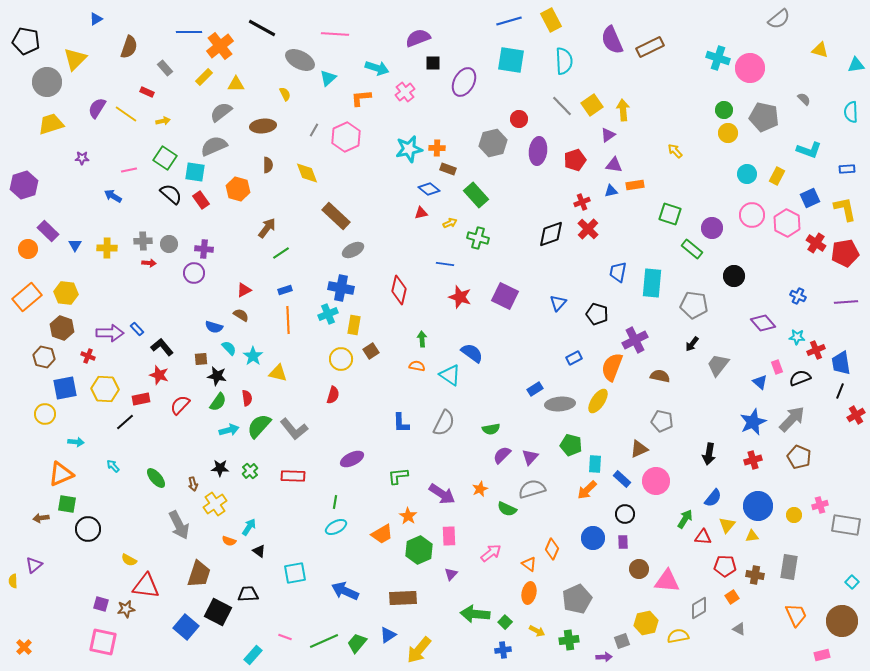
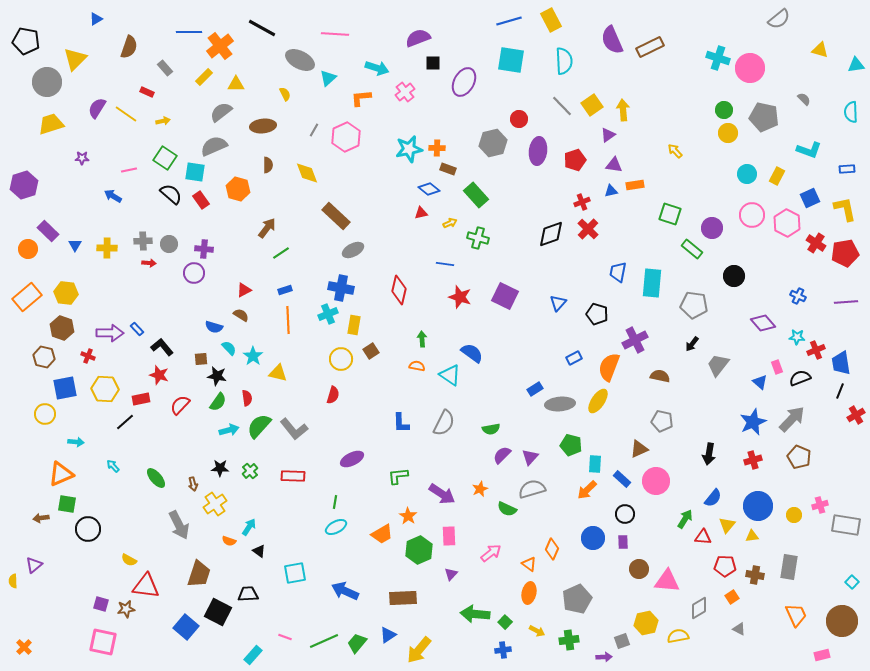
orange semicircle at (612, 367): moved 3 px left
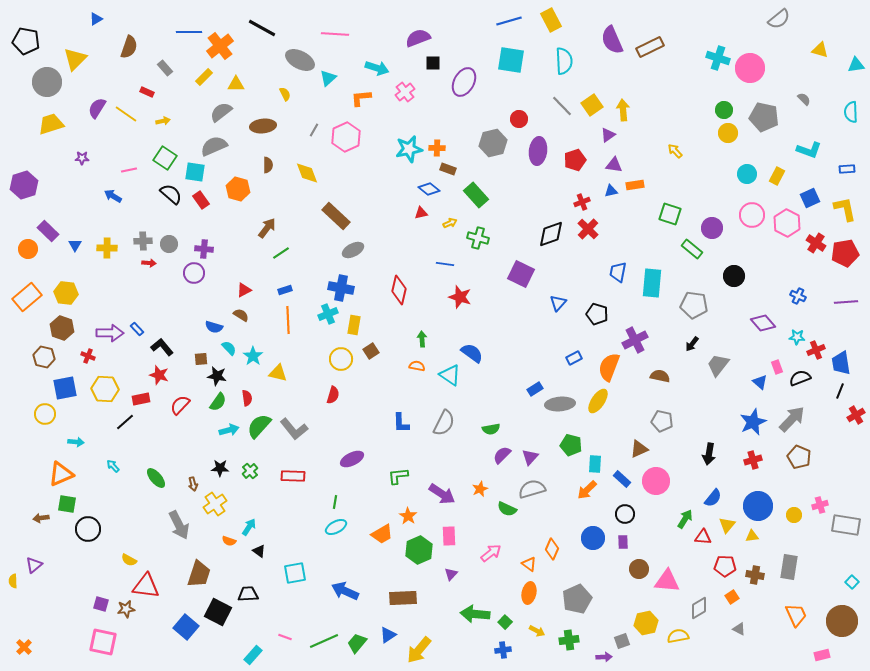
purple square at (505, 296): moved 16 px right, 22 px up
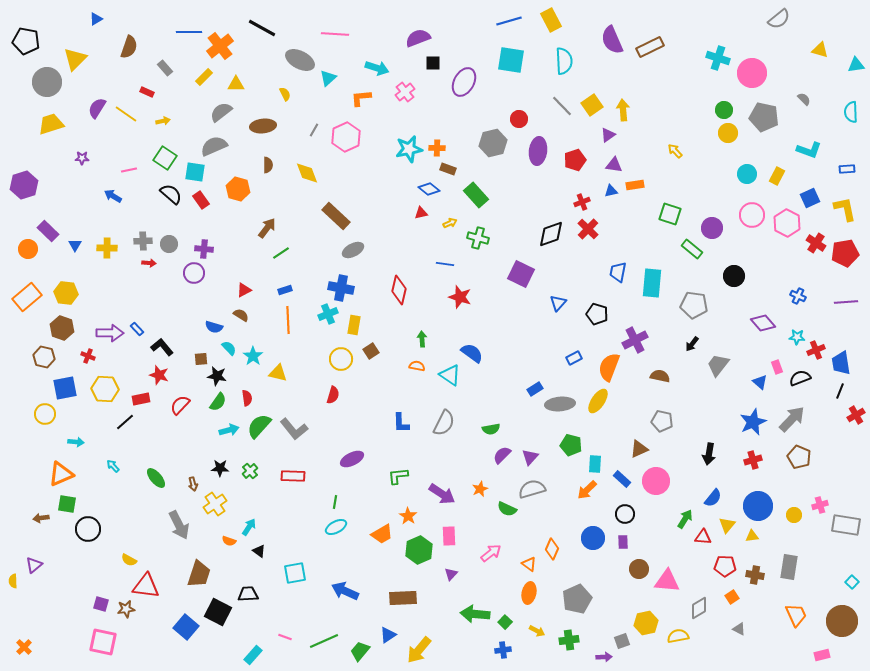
pink circle at (750, 68): moved 2 px right, 5 px down
green trapezoid at (357, 643): moved 3 px right, 8 px down
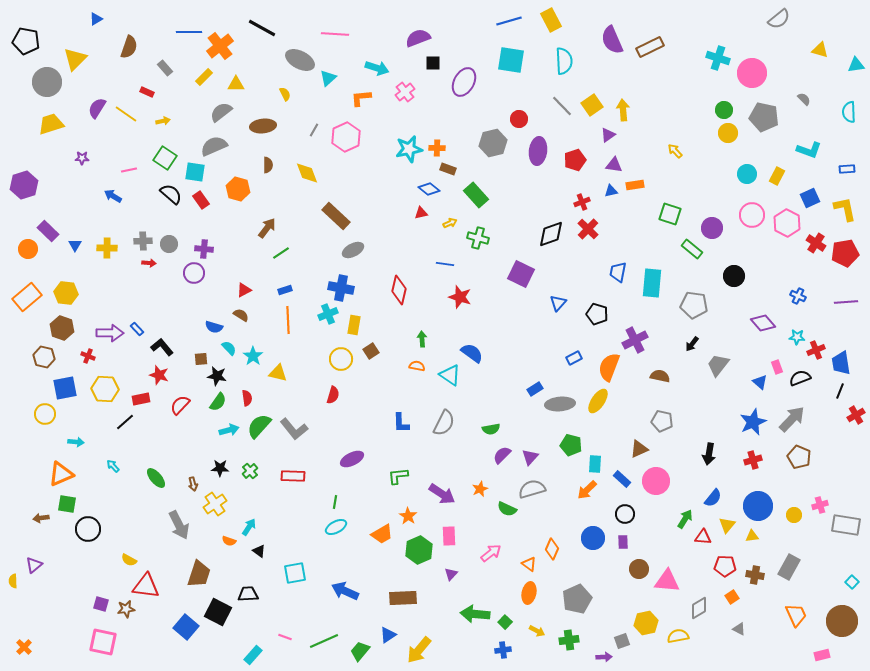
cyan semicircle at (851, 112): moved 2 px left
gray rectangle at (789, 567): rotated 20 degrees clockwise
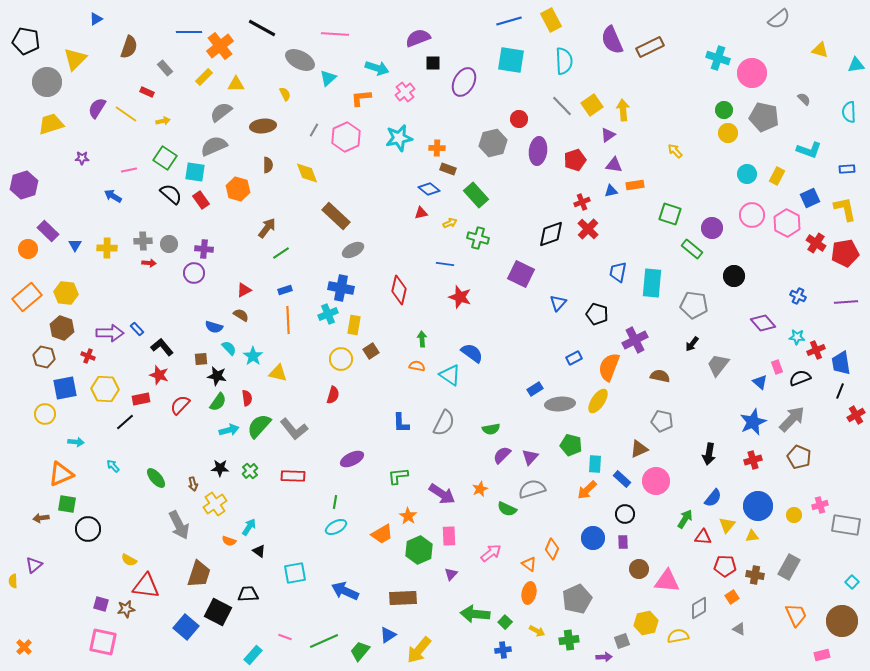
cyan star at (409, 149): moved 10 px left, 11 px up
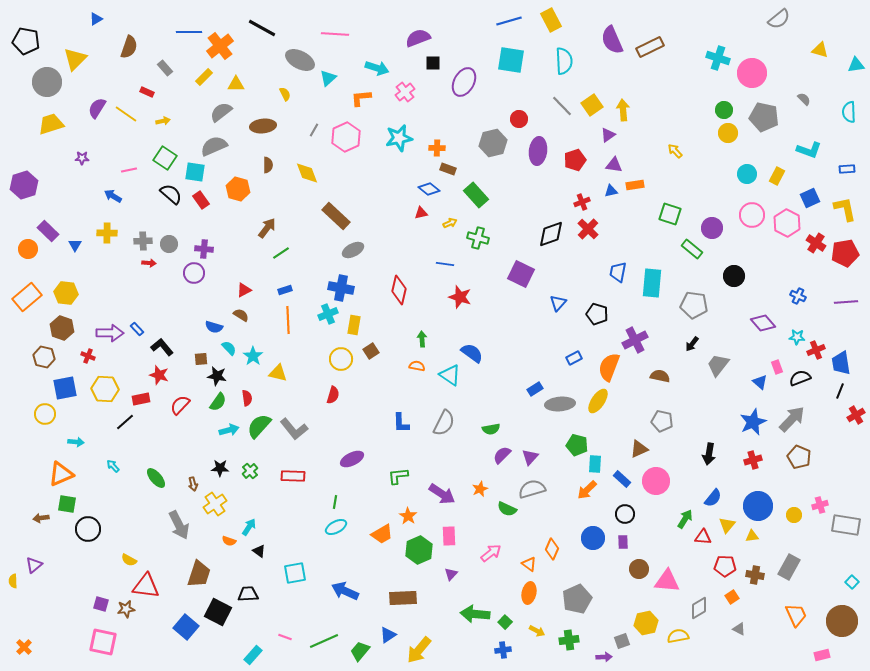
yellow cross at (107, 248): moved 15 px up
green pentagon at (571, 445): moved 6 px right
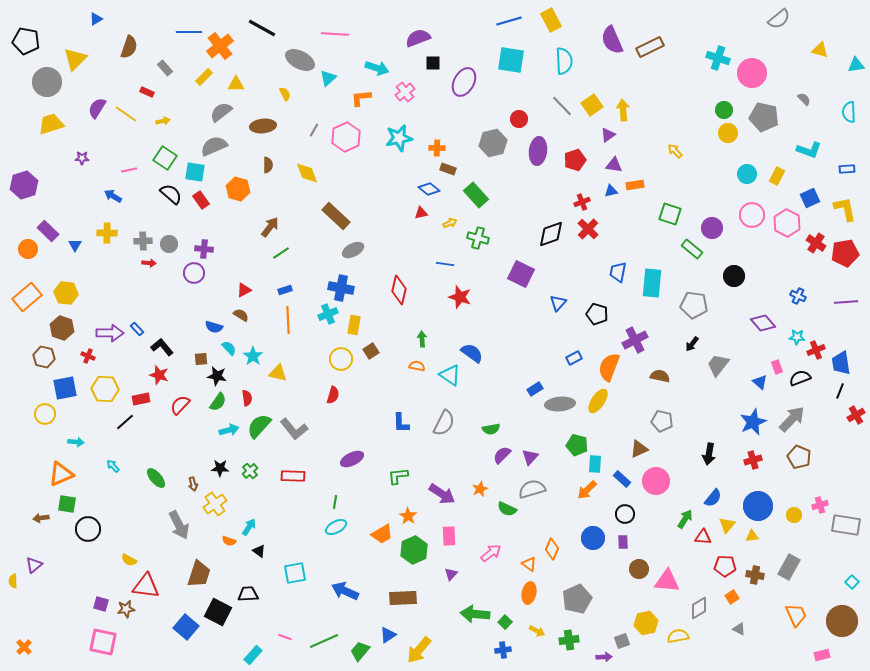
brown arrow at (267, 228): moved 3 px right, 1 px up
green hexagon at (419, 550): moved 5 px left
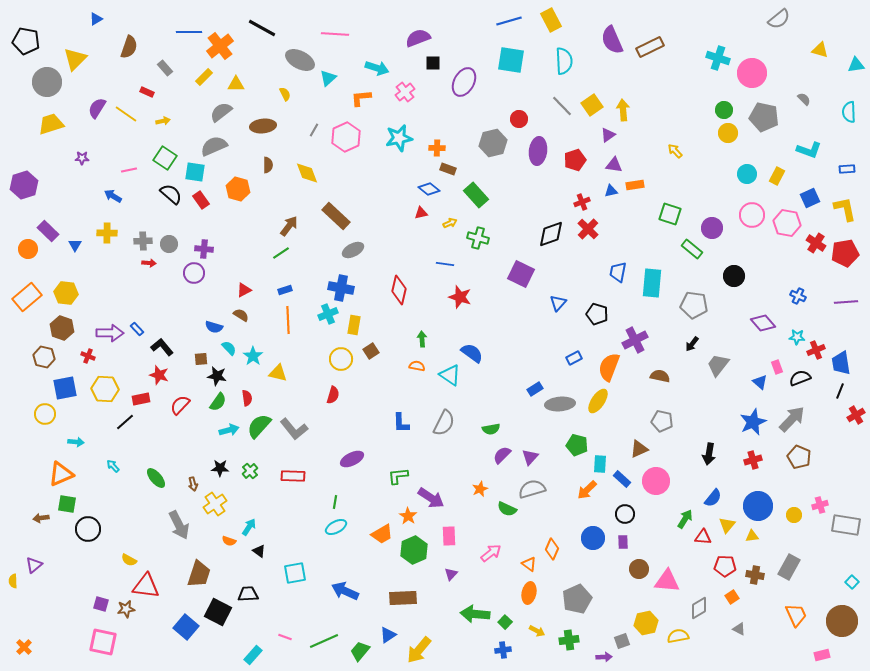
pink hexagon at (787, 223): rotated 16 degrees counterclockwise
brown arrow at (270, 227): moved 19 px right, 1 px up
cyan rectangle at (595, 464): moved 5 px right
purple arrow at (442, 494): moved 11 px left, 4 px down
